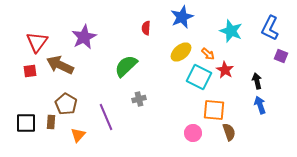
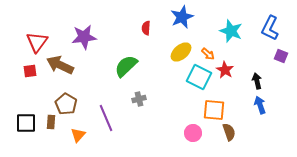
purple star: rotated 20 degrees clockwise
purple line: moved 1 px down
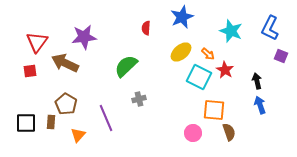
brown arrow: moved 5 px right, 2 px up
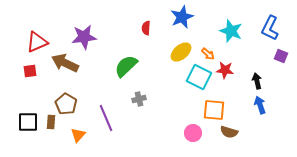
red triangle: rotated 30 degrees clockwise
red star: rotated 24 degrees counterclockwise
black square: moved 2 px right, 1 px up
brown semicircle: rotated 126 degrees clockwise
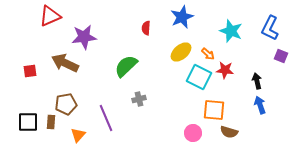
red triangle: moved 13 px right, 26 px up
brown pentagon: rotated 30 degrees clockwise
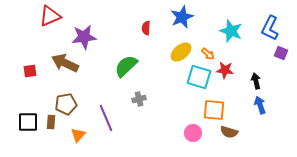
purple square: moved 3 px up
cyan square: rotated 10 degrees counterclockwise
black arrow: moved 1 px left
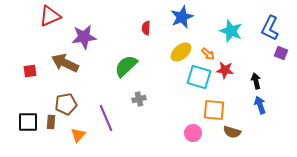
brown semicircle: moved 3 px right
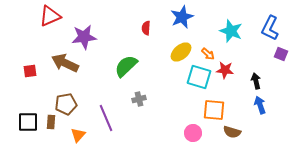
purple square: moved 1 px down
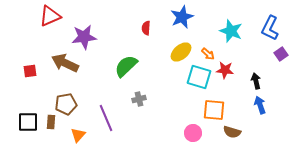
purple square: rotated 32 degrees clockwise
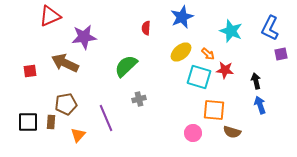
purple square: rotated 24 degrees clockwise
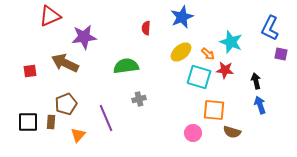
cyan star: moved 11 px down
purple square: rotated 24 degrees clockwise
green semicircle: rotated 35 degrees clockwise
brown pentagon: rotated 10 degrees counterclockwise
